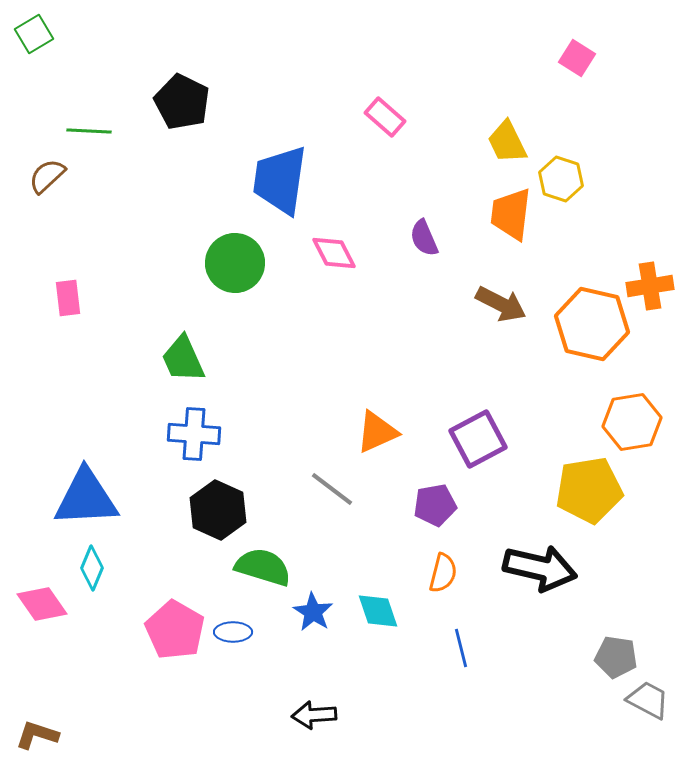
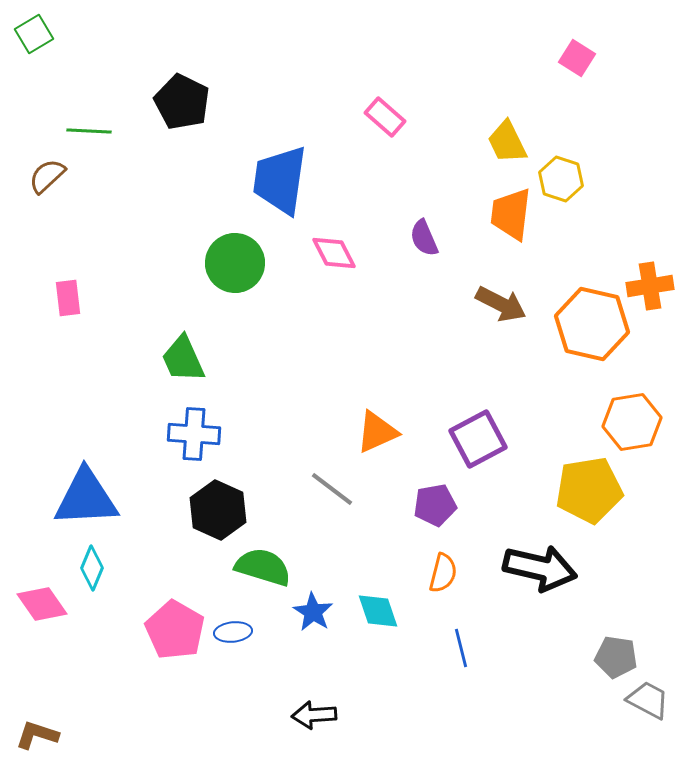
blue ellipse at (233, 632): rotated 6 degrees counterclockwise
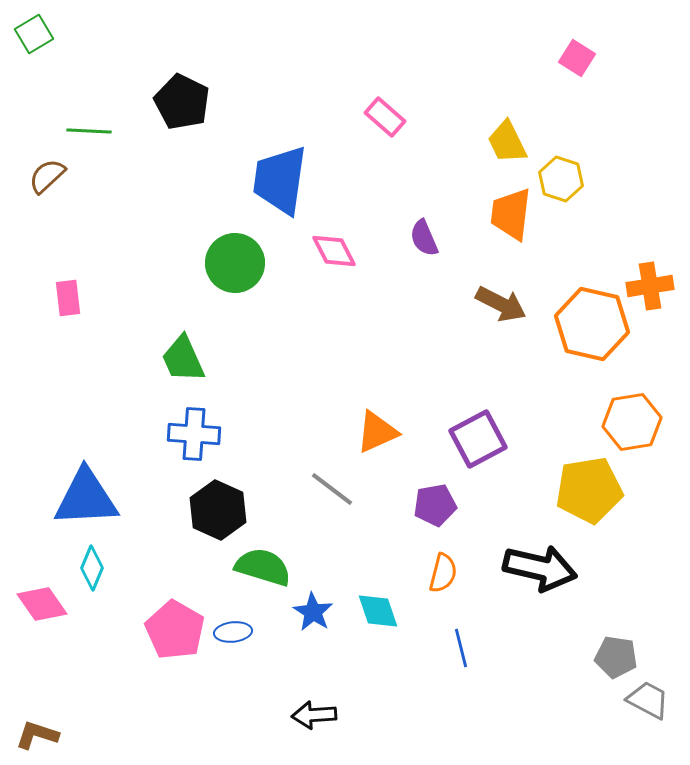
pink diamond at (334, 253): moved 2 px up
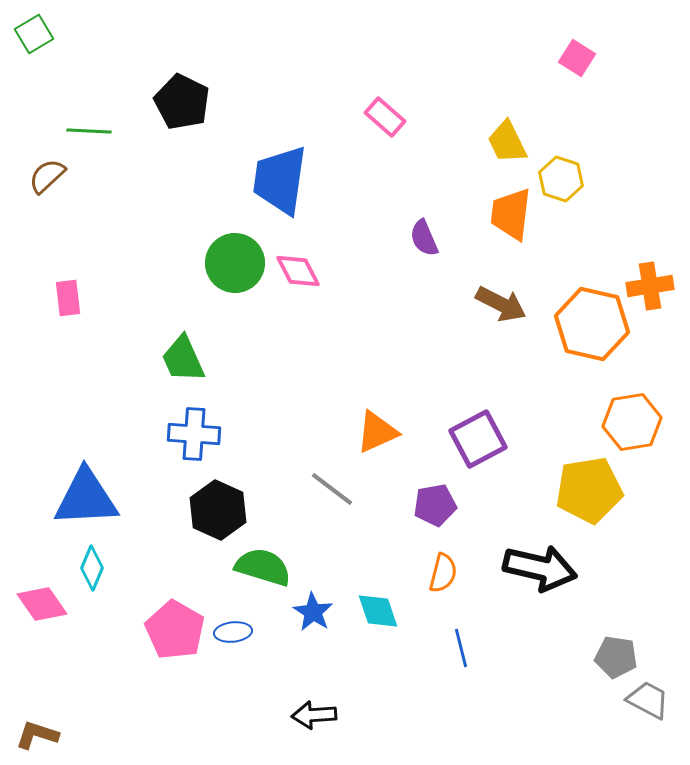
pink diamond at (334, 251): moved 36 px left, 20 px down
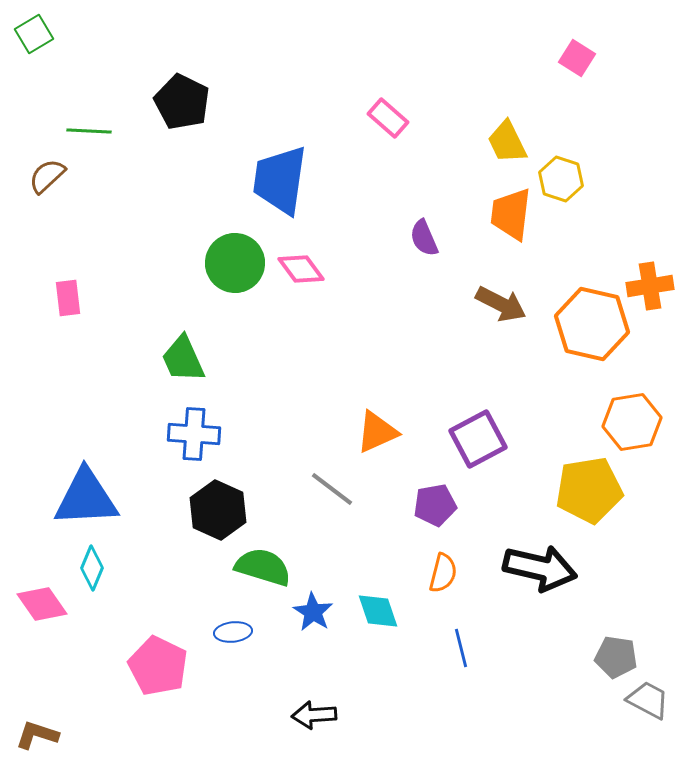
pink rectangle at (385, 117): moved 3 px right, 1 px down
pink diamond at (298, 271): moved 3 px right, 2 px up; rotated 9 degrees counterclockwise
pink pentagon at (175, 630): moved 17 px left, 36 px down; rotated 4 degrees counterclockwise
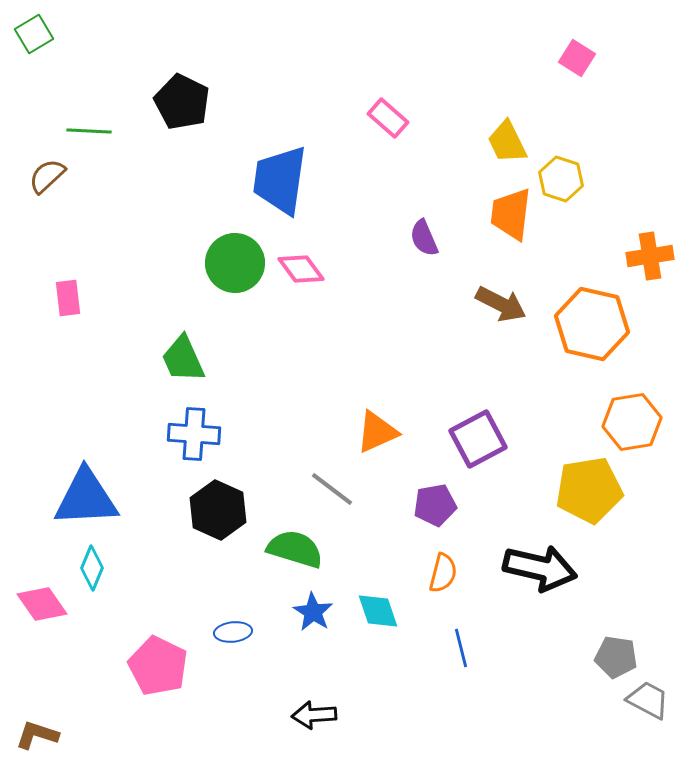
orange cross at (650, 286): moved 30 px up
green semicircle at (263, 567): moved 32 px right, 18 px up
